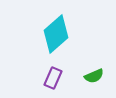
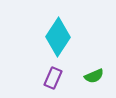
cyan diamond: moved 2 px right, 3 px down; rotated 15 degrees counterclockwise
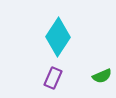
green semicircle: moved 8 px right
